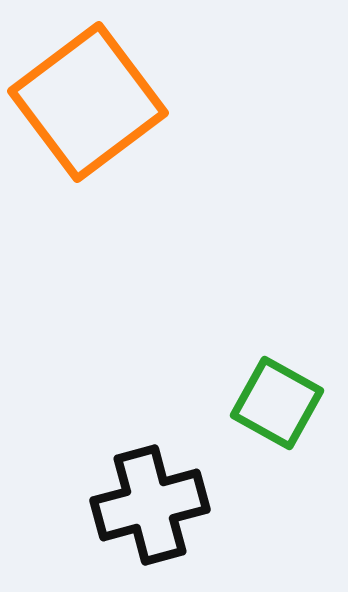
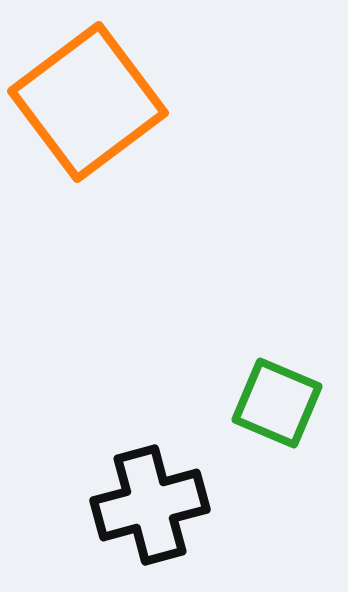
green square: rotated 6 degrees counterclockwise
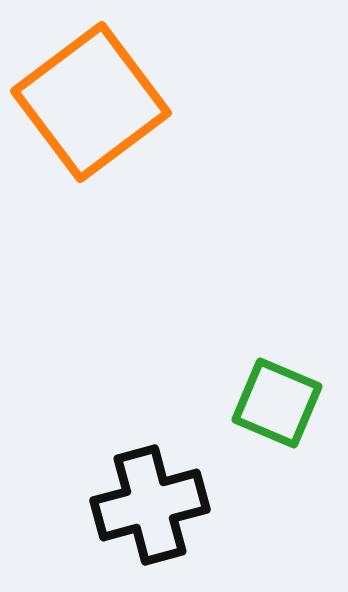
orange square: moved 3 px right
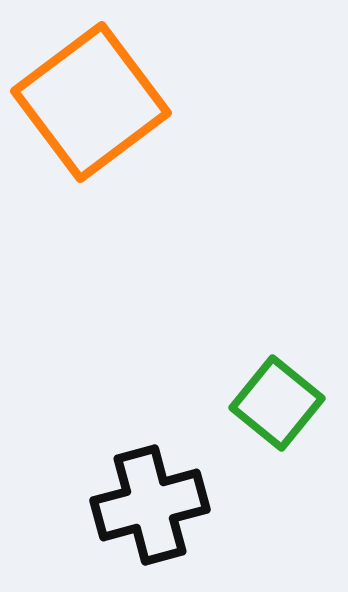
green square: rotated 16 degrees clockwise
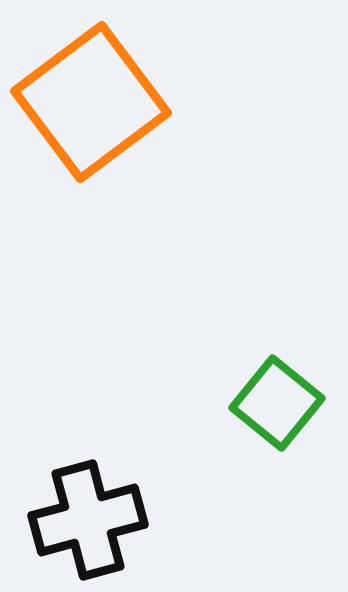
black cross: moved 62 px left, 15 px down
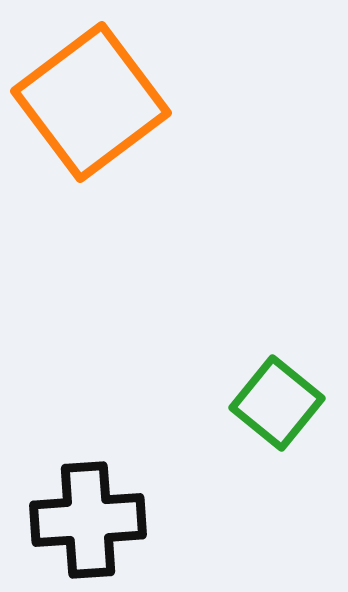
black cross: rotated 11 degrees clockwise
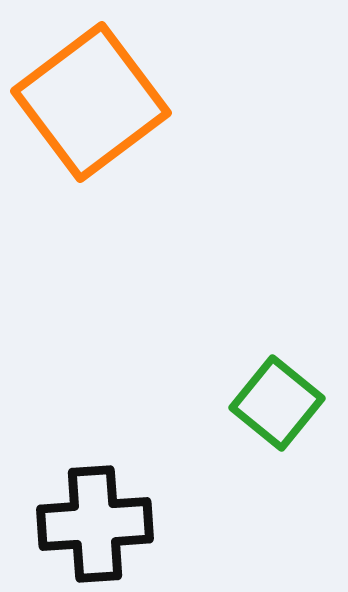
black cross: moved 7 px right, 4 px down
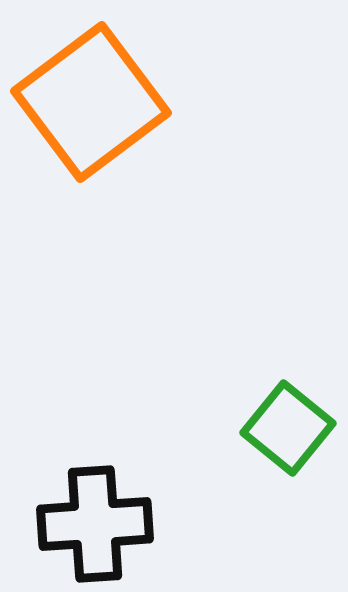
green square: moved 11 px right, 25 px down
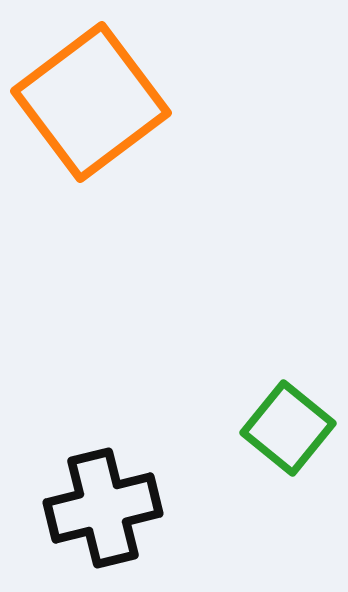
black cross: moved 8 px right, 16 px up; rotated 10 degrees counterclockwise
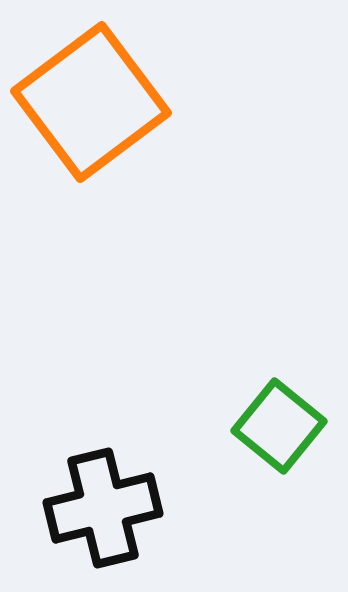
green square: moved 9 px left, 2 px up
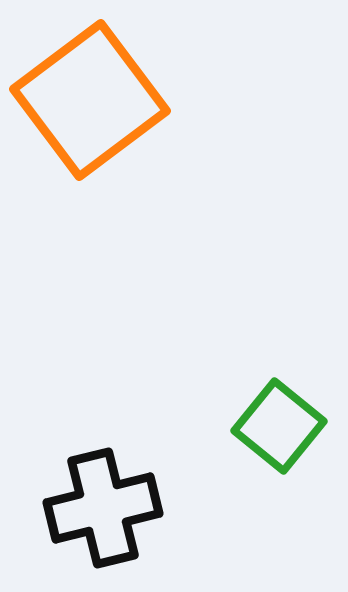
orange square: moved 1 px left, 2 px up
